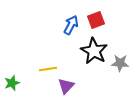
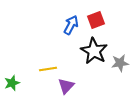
gray star: rotated 12 degrees counterclockwise
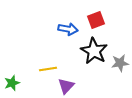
blue arrow: moved 3 px left, 4 px down; rotated 72 degrees clockwise
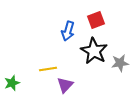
blue arrow: moved 2 px down; rotated 96 degrees clockwise
purple triangle: moved 1 px left, 1 px up
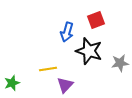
blue arrow: moved 1 px left, 1 px down
black star: moved 5 px left; rotated 12 degrees counterclockwise
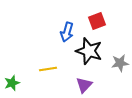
red square: moved 1 px right, 1 px down
purple triangle: moved 19 px right
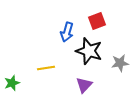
yellow line: moved 2 px left, 1 px up
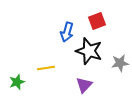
green star: moved 5 px right, 1 px up
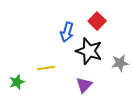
red square: rotated 24 degrees counterclockwise
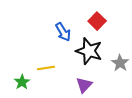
blue arrow: moved 4 px left; rotated 48 degrees counterclockwise
gray star: rotated 30 degrees counterclockwise
green star: moved 5 px right; rotated 14 degrees counterclockwise
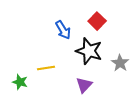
blue arrow: moved 2 px up
green star: moved 2 px left; rotated 21 degrees counterclockwise
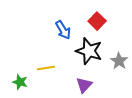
gray star: moved 1 px left, 2 px up
